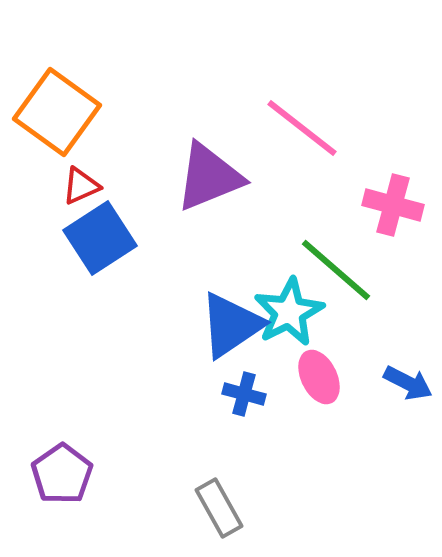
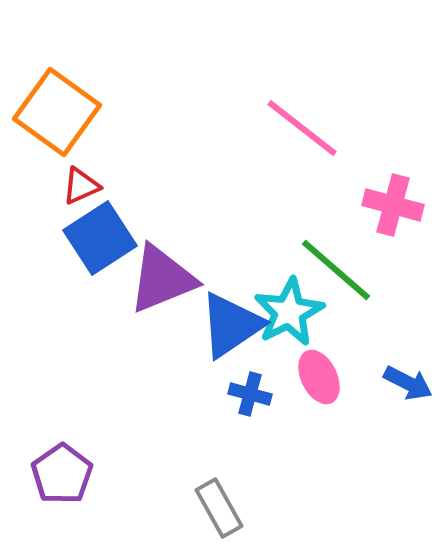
purple triangle: moved 47 px left, 102 px down
blue cross: moved 6 px right
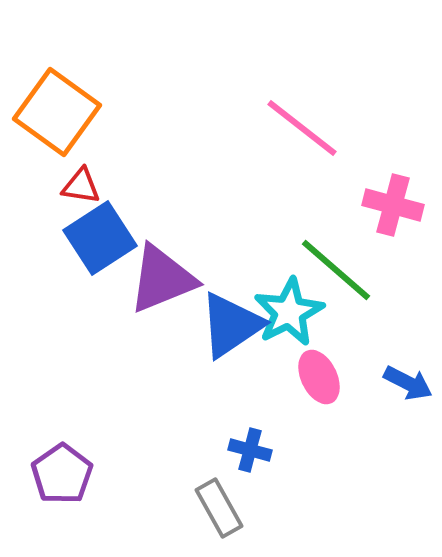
red triangle: rotated 33 degrees clockwise
blue cross: moved 56 px down
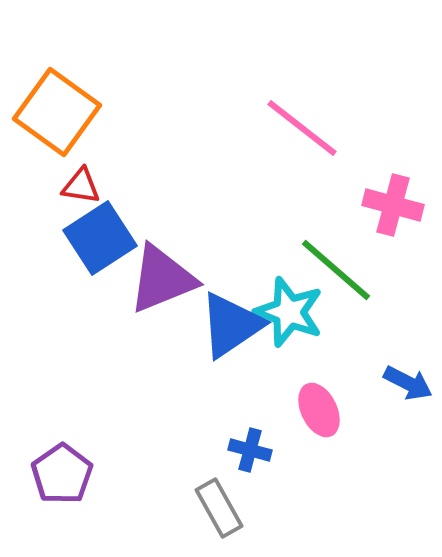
cyan star: rotated 24 degrees counterclockwise
pink ellipse: moved 33 px down
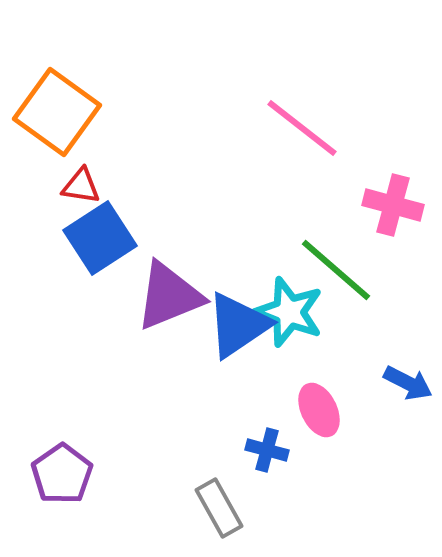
purple triangle: moved 7 px right, 17 px down
blue triangle: moved 7 px right
blue cross: moved 17 px right
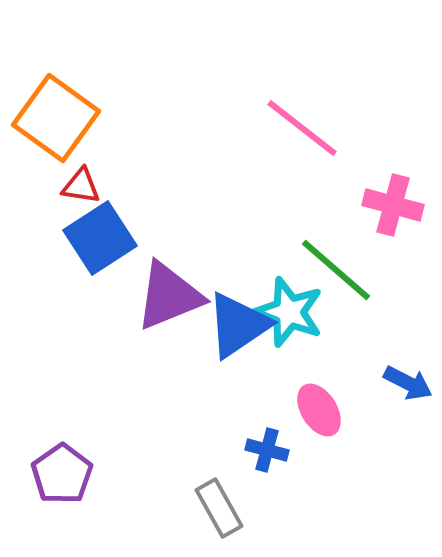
orange square: moved 1 px left, 6 px down
pink ellipse: rotated 6 degrees counterclockwise
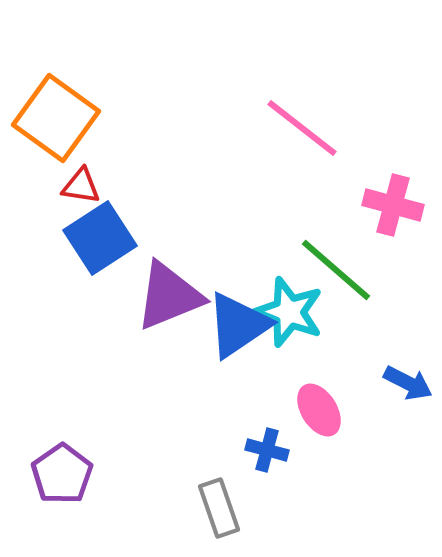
gray rectangle: rotated 10 degrees clockwise
